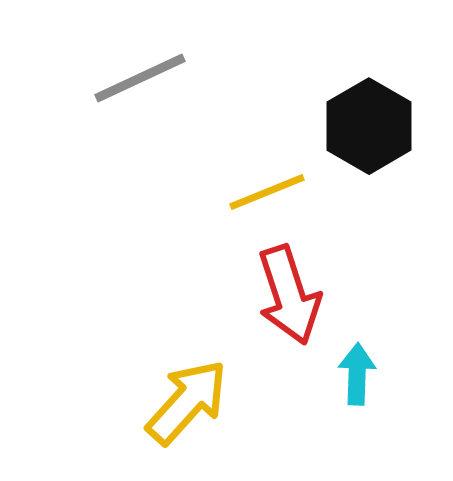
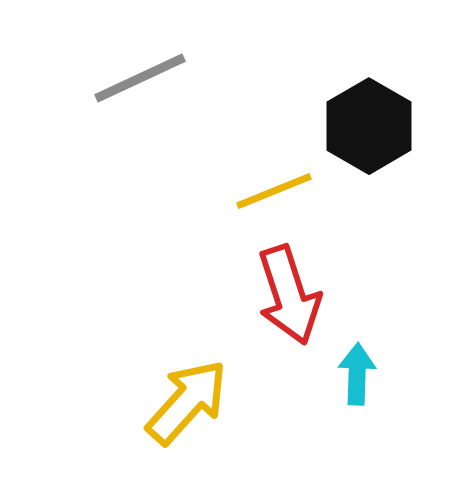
yellow line: moved 7 px right, 1 px up
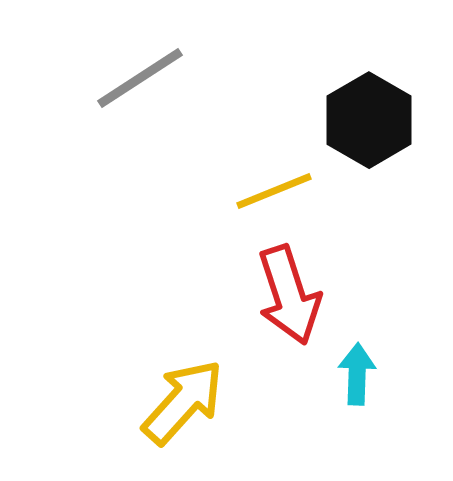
gray line: rotated 8 degrees counterclockwise
black hexagon: moved 6 px up
yellow arrow: moved 4 px left
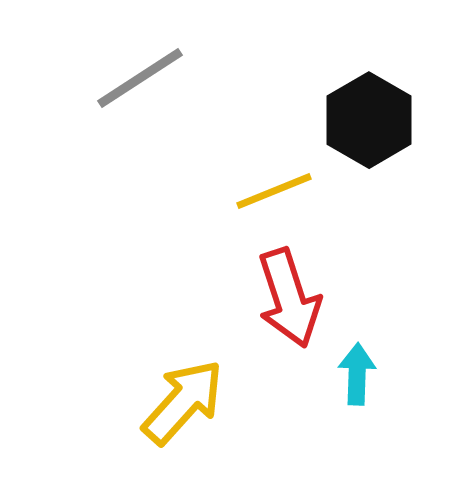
red arrow: moved 3 px down
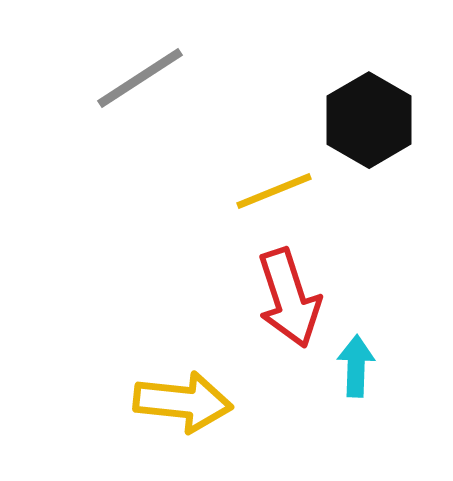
cyan arrow: moved 1 px left, 8 px up
yellow arrow: rotated 54 degrees clockwise
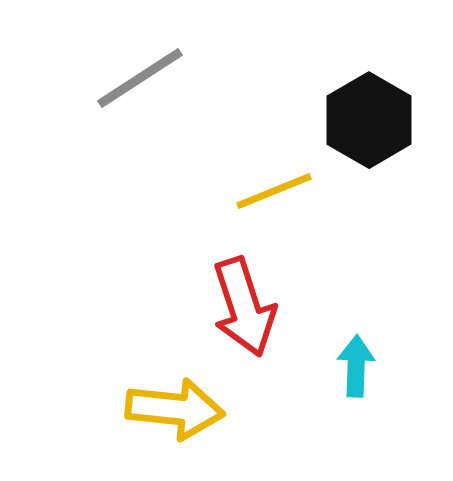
red arrow: moved 45 px left, 9 px down
yellow arrow: moved 8 px left, 7 px down
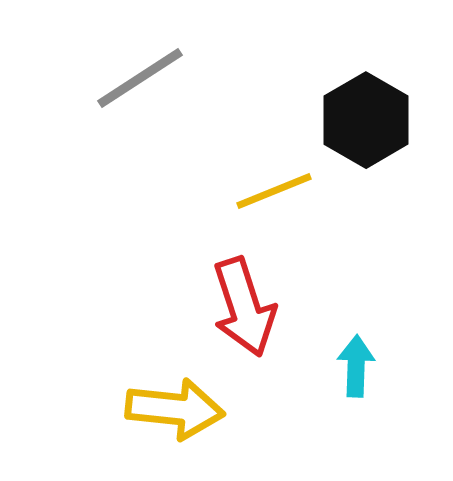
black hexagon: moved 3 px left
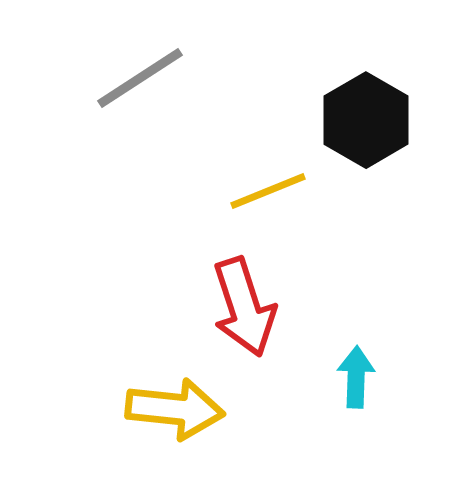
yellow line: moved 6 px left
cyan arrow: moved 11 px down
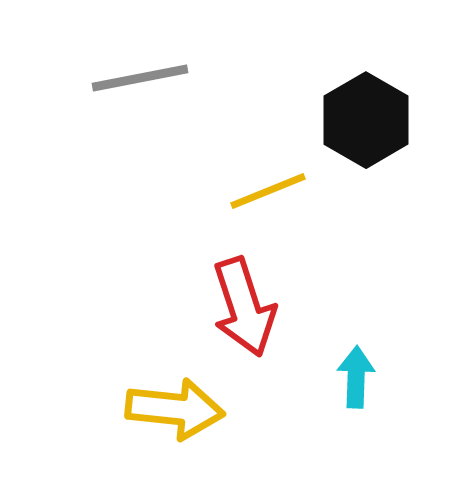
gray line: rotated 22 degrees clockwise
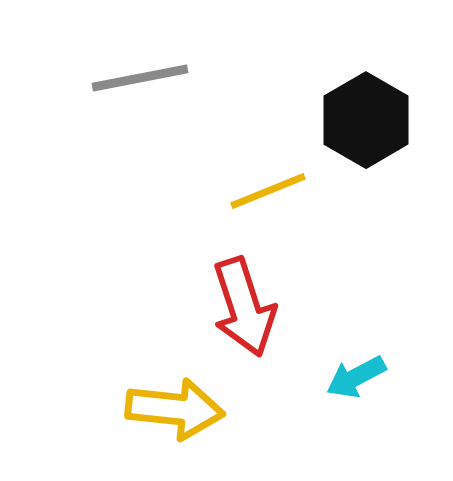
cyan arrow: rotated 120 degrees counterclockwise
